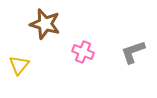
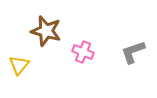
brown star: moved 1 px right, 7 px down
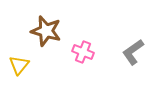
gray L-shape: rotated 16 degrees counterclockwise
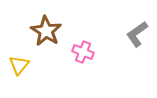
brown star: rotated 16 degrees clockwise
gray L-shape: moved 4 px right, 18 px up
